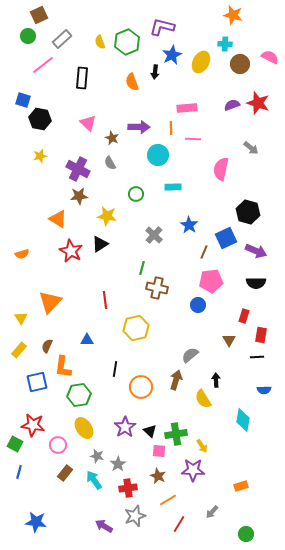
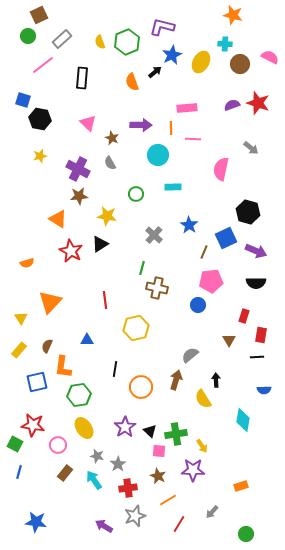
black arrow at (155, 72): rotated 136 degrees counterclockwise
purple arrow at (139, 127): moved 2 px right, 2 px up
orange semicircle at (22, 254): moved 5 px right, 9 px down
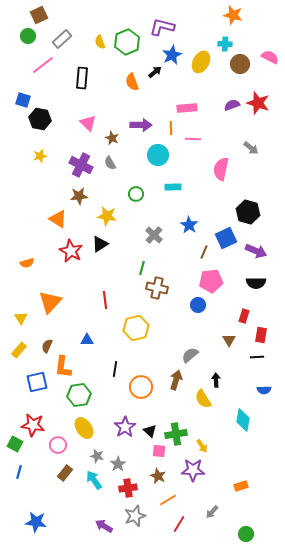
purple cross at (78, 169): moved 3 px right, 4 px up
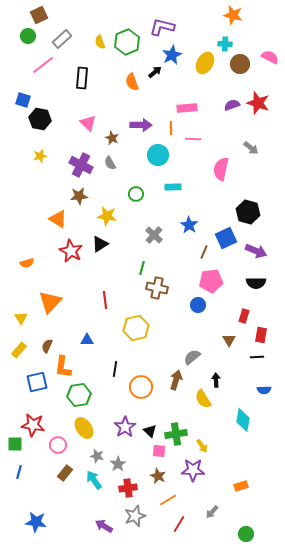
yellow ellipse at (201, 62): moved 4 px right, 1 px down
gray semicircle at (190, 355): moved 2 px right, 2 px down
green square at (15, 444): rotated 28 degrees counterclockwise
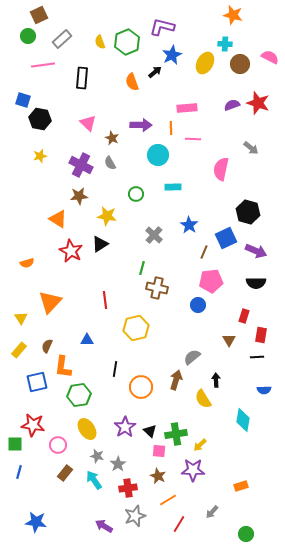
pink line at (43, 65): rotated 30 degrees clockwise
yellow ellipse at (84, 428): moved 3 px right, 1 px down
yellow arrow at (202, 446): moved 2 px left, 1 px up; rotated 80 degrees clockwise
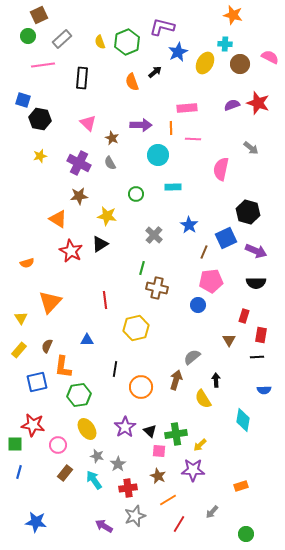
blue star at (172, 55): moved 6 px right, 3 px up
purple cross at (81, 165): moved 2 px left, 2 px up
